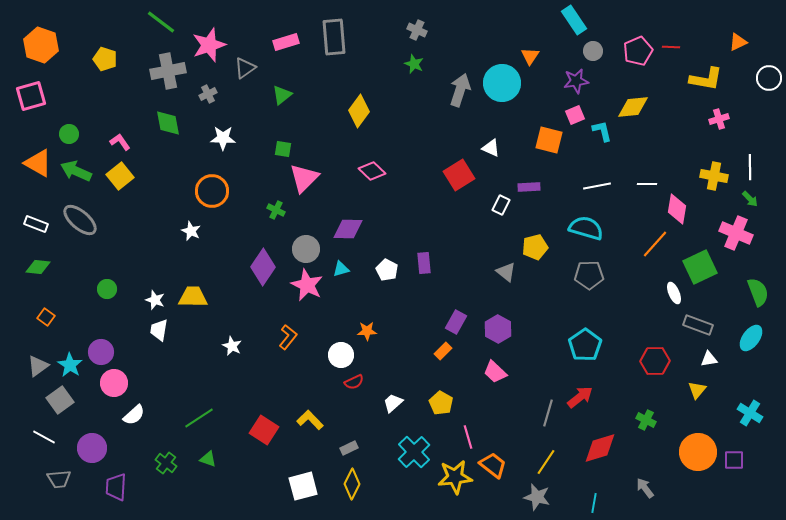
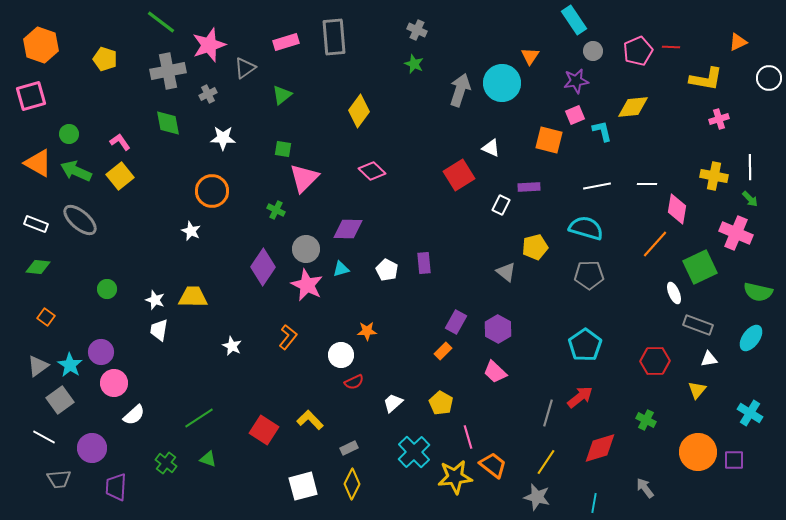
green semicircle at (758, 292): rotated 124 degrees clockwise
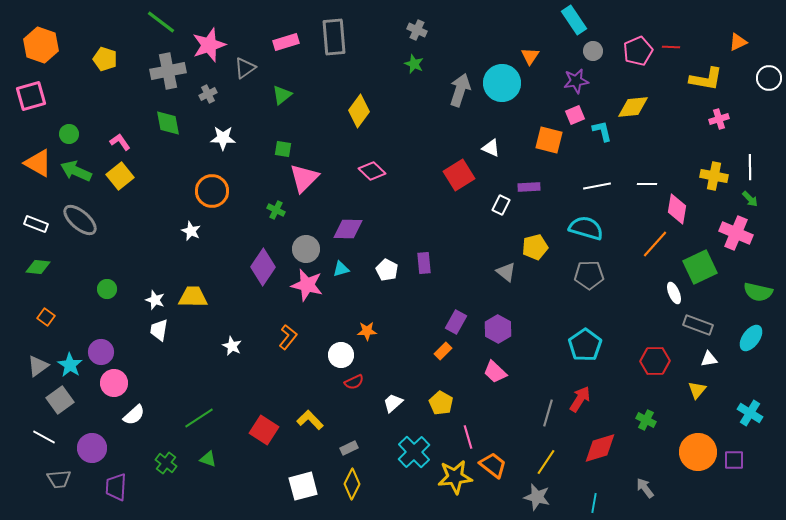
pink star at (307, 285): rotated 12 degrees counterclockwise
red arrow at (580, 397): moved 2 px down; rotated 20 degrees counterclockwise
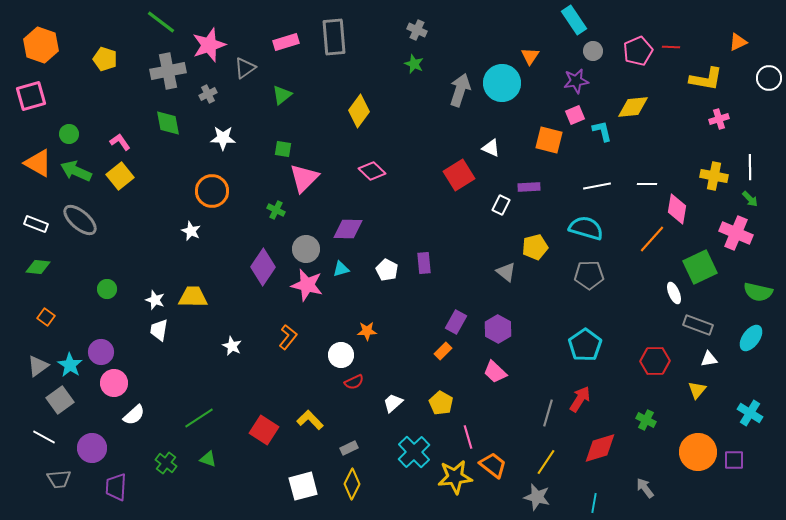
orange line at (655, 244): moved 3 px left, 5 px up
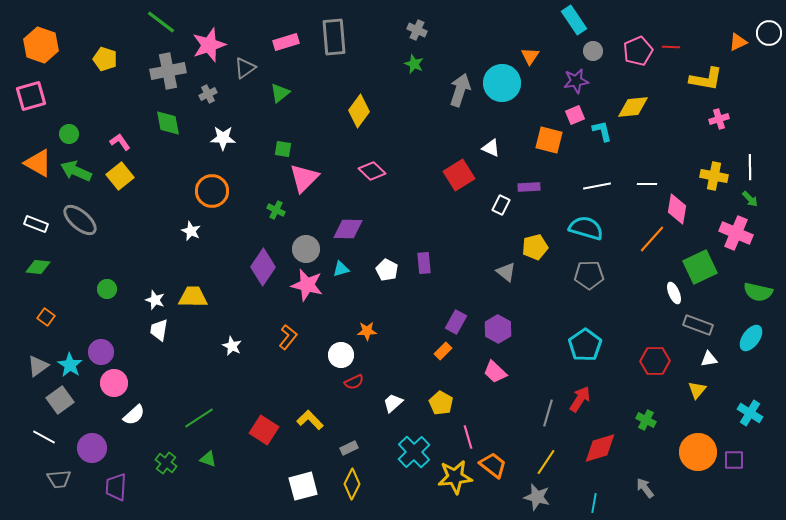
white circle at (769, 78): moved 45 px up
green triangle at (282, 95): moved 2 px left, 2 px up
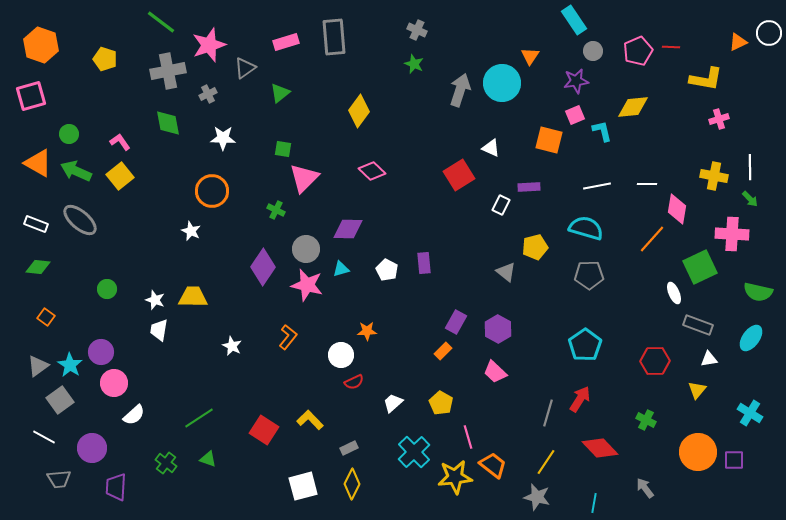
pink cross at (736, 233): moved 4 px left, 1 px down; rotated 20 degrees counterclockwise
red diamond at (600, 448): rotated 63 degrees clockwise
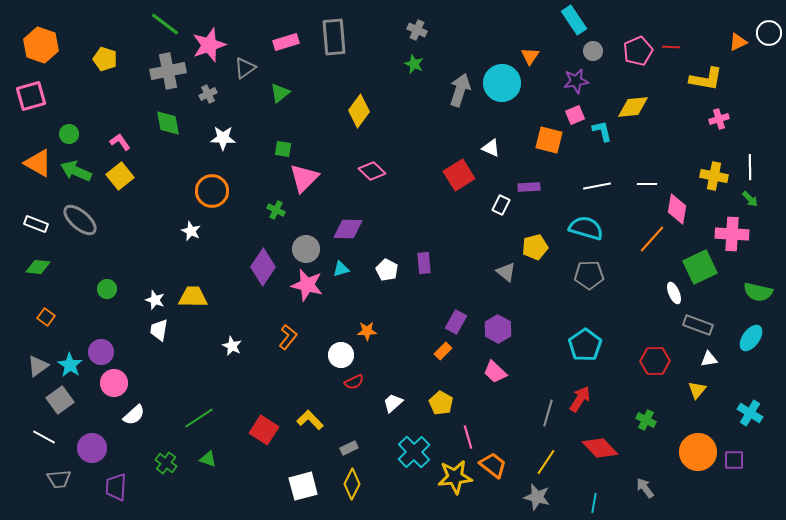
green line at (161, 22): moved 4 px right, 2 px down
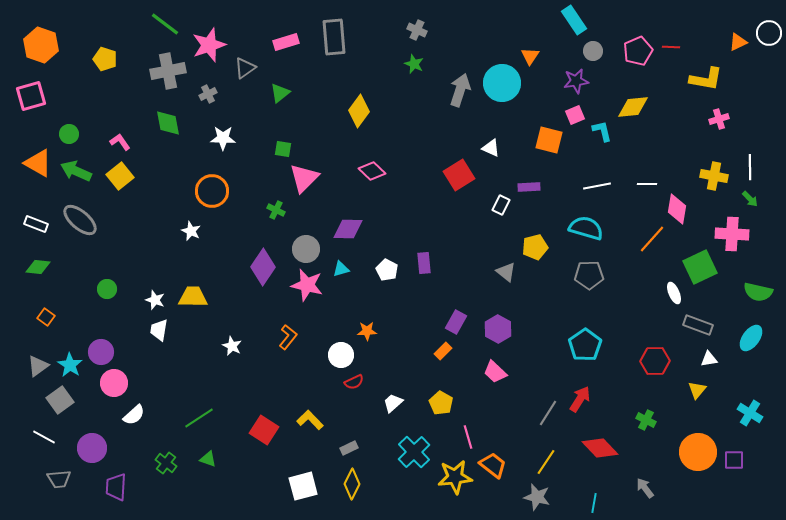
gray line at (548, 413): rotated 16 degrees clockwise
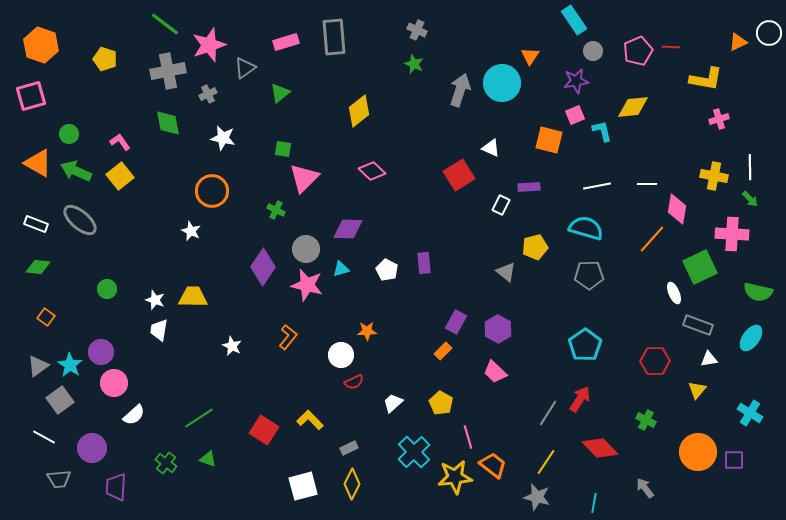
yellow diamond at (359, 111): rotated 16 degrees clockwise
white star at (223, 138): rotated 10 degrees clockwise
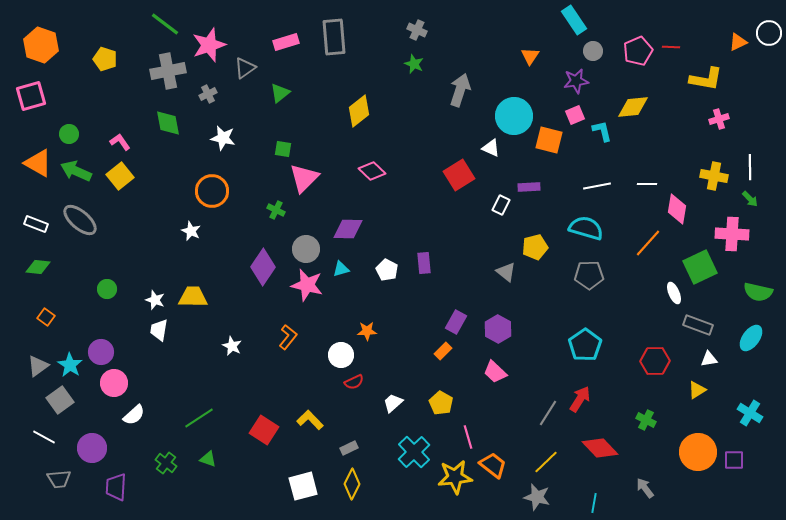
cyan circle at (502, 83): moved 12 px right, 33 px down
orange line at (652, 239): moved 4 px left, 4 px down
yellow triangle at (697, 390): rotated 18 degrees clockwise
yellow line at (546, 462): rotated 12 degrees clockwise
